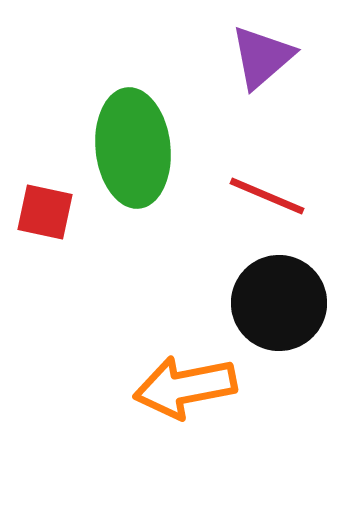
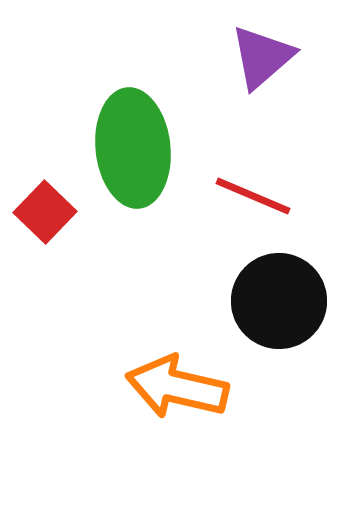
red line: moved 14 px left
red square: rotated 32 degrees clockwise
black circle: moved 2 px up
orange arrow: moved 8 px left; rotated 24 degrees clockwise
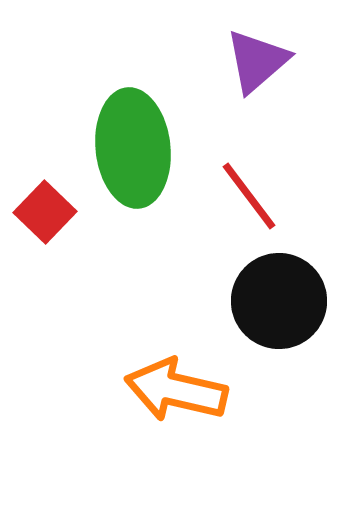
purple triangle: moved 5 px left, 4 px down
red line: moved 4 px left; rotated 30 degrees clockwise
orange arrow: moved 1 px left, 3 px down
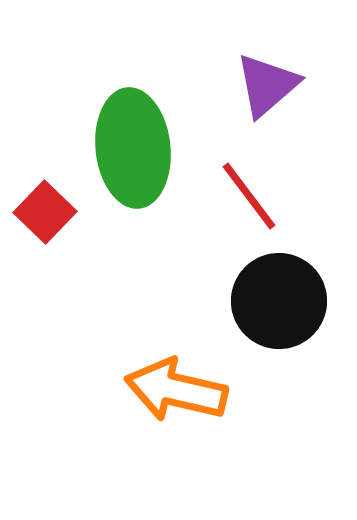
purple triangle: moved 10 px right, 24 px down
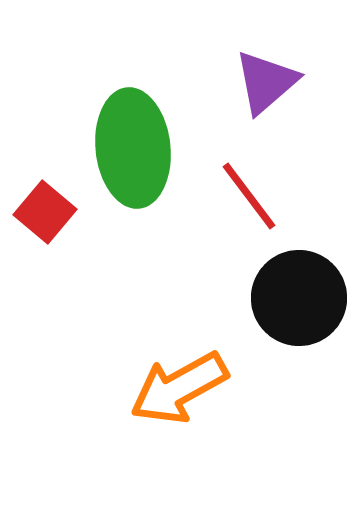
purple triangle: moved 1 px left, 3 px up
red square: rotated 4 degrees counterclockwise
black circle: moved 20 px right, 3 px up
orange arrow: moved 3 px right, 2 px up; rotated 42 degrees counterclockwise
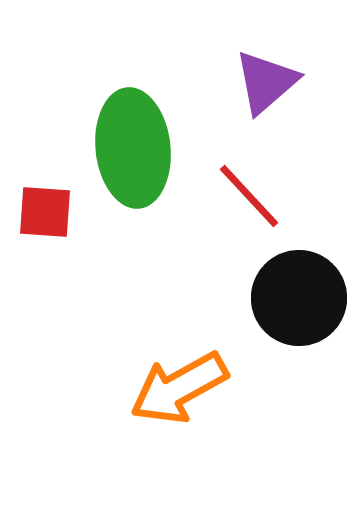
red line: rotated 6 degrees counterclockwise
red square: rotated 36 degrees counterclockwise
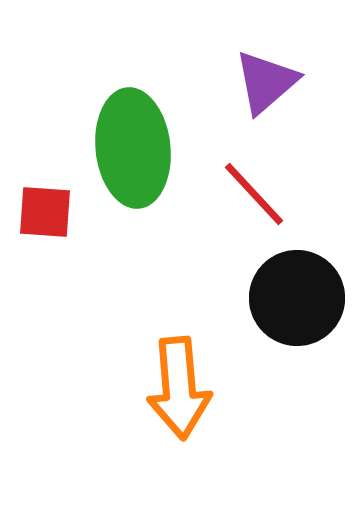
red line: moved 5 px right, 2 px up
black circle: moved 2 px left
orange arrow: rotated 66 degrees counterclockwise
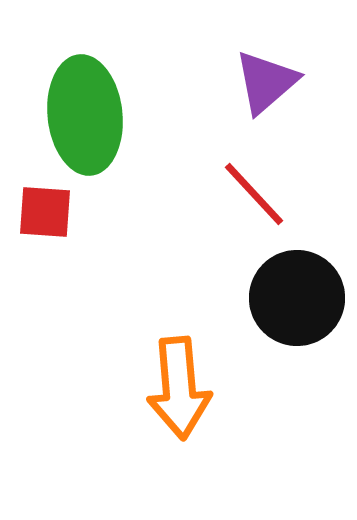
green ellipse: moved 48 px left, 33 px up
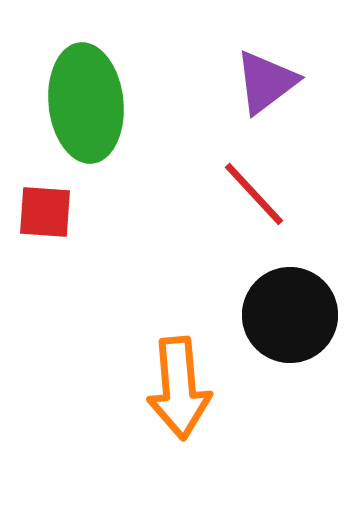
purple triangle: rotated 4 degrees clockwise
green ellipse: moved 1 px right, 12 px up
black circle: moved 7 px left, 17 px down
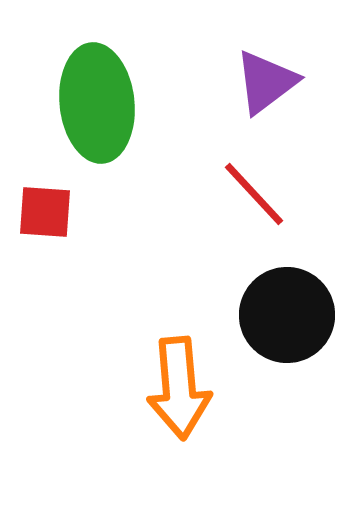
green ellipse: moved 11 px right
black circle: moved 3 px left
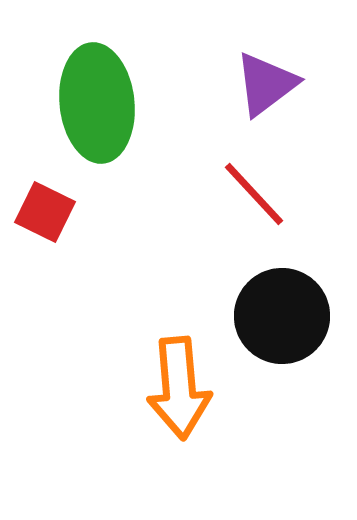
purple triangle: moved 2 px down
red square: rotated 22 degrees clockwise
black circle: moved 5 px left, 1 px down
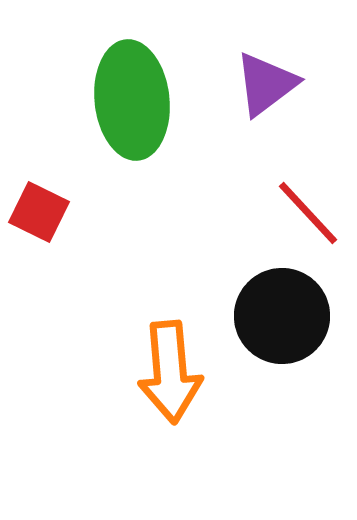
green ellipse: moved 35 px right, 3 px up
red line: moved 54 px right, 19 px down
red square: moved 6 px left
orange arrow: moved 9 px left, 16 px up
